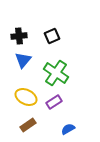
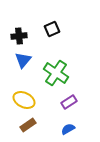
black square: moved 7 px up
yellow ellipse: moved 2 px left, 3 px down
purple rectangle: moved 15 px right
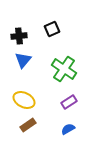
green cross: moved 8 px right, 4 px up
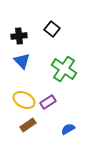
black square: rotated 28 degrees counterclockwise
blue triangle: moved 1 px left, 1 px down; rotated 24 degrees counterclockwise
purple rectangle: moved 21 px left
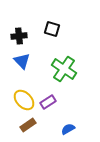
black square: rotated 21 degrees counterclockwise
yellow ellipse: rotated 20 degrees clockwise
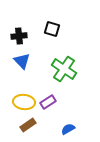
yellow ellipse: moved 2 px down; rotated 40 degrees counterclockwise
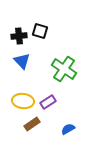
black square: moved 12 px left, 2 px down
yellow ellipse: moved 1 px left, 1 px up
brown rectangle: moved 4 px right, 1 px up
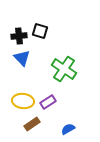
blue triangle: moved 3 px up
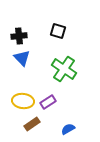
black square: moved 18 px right
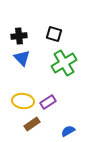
black square: moved 4 px left, 3 px down
green cross: moved 6 px up; rotated 25 degrees clockwise
blue semicircle: moved 2 px down
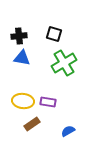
blue triangle: rotated 36 degrees counterclockwise
purple rectangle: rotated 42 degrees clockwise
